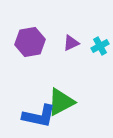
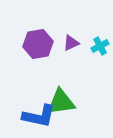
purple hexagon: moved 8 px right, 2 px down
green triangle: rotated 20 degrees clockwise
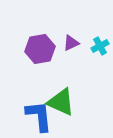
purple hexagon: moved 2 px right, 5 px down
green triangle: rotated 32 degrees clockwise
blue L-shape: rotated 108 degrees counterclockwise
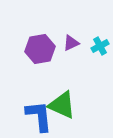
green triangle: moved 1 px right, 3 px down
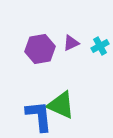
green triangle: moved 1 px left
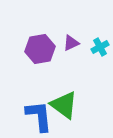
cyan cross: moved 1 px down
green triangle: moved 3 px right; rotated 12 degrees clockwise
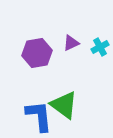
purple hexagon: moved 3 px left, 4 px down
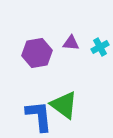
purple triangle: rotated 30 degrees clockwise
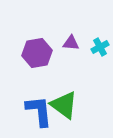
blue L-shape: moved 5 px up
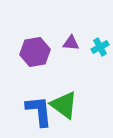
purple hexagon: moved 2 px left, 1 px up
